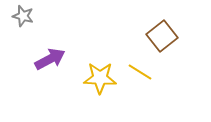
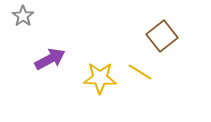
gray star: rotated 20 degrees clockwise
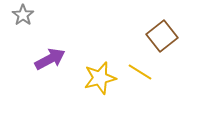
gray star: moved 1 px up
yellow star: rotated 16 degrees counterclockwise
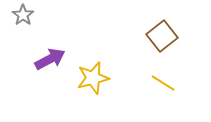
yellow line: moved 23 px right, 11 px down
yellow star: moved 7 px left
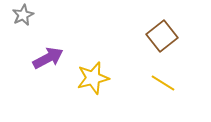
gray star: rotated 10 degrees clockwise
purple arrow: moved 2 px left, 1 px up
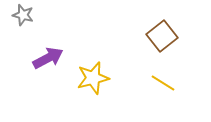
gray star: rotated 30 degrees counterclockwise
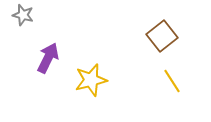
purple arrow: rotated 36 degrees counterclockwise
yellow star: moved 2 px left, 2 px down
yellow line: moved 9 px right, 2 px up; rotated 25 degrees clockwise
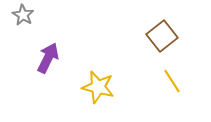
gray star: rotated 15 degrees clockwise
yellow star: moved 7 px right, 7 px down; rotated 28 degrees clockwise
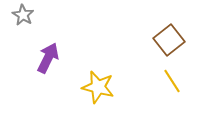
brown square: moved 7 px right, 4 px down
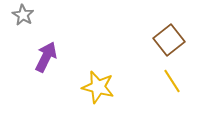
purple arrow: moved 2 px left, 1 px up
